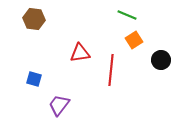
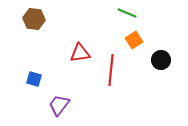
green line: moved 2 px up
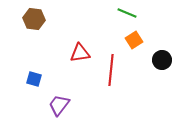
black circle: moved 1 px right
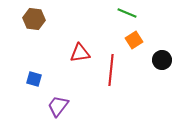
purple trapezoid: moved 1 px left, 1 px down
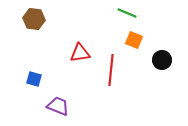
orange square: rotated 36 degrees counterclockwise
purple trapezoid: rotated 75 degrees clockwise
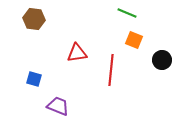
red triangle: moved 3 px left
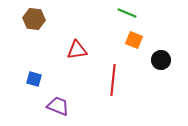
red triangle: moved 3 px up
black circle: moved 1 px left
red line: moved 2 px right, 10 px down
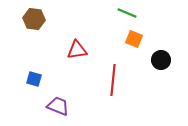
orange square: moved 1 px up
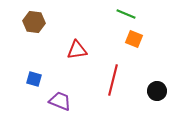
green line: moved 1 px left, 1 px down
brown hexagon: moved 3 px down
black circle: moved 4 px left, 31 px down
red line: rotated 8 degrees clockwise
purple trapezoid: moved 2 px right, 5 px up
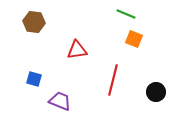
black circle: moved 1 px left, 1 px down
